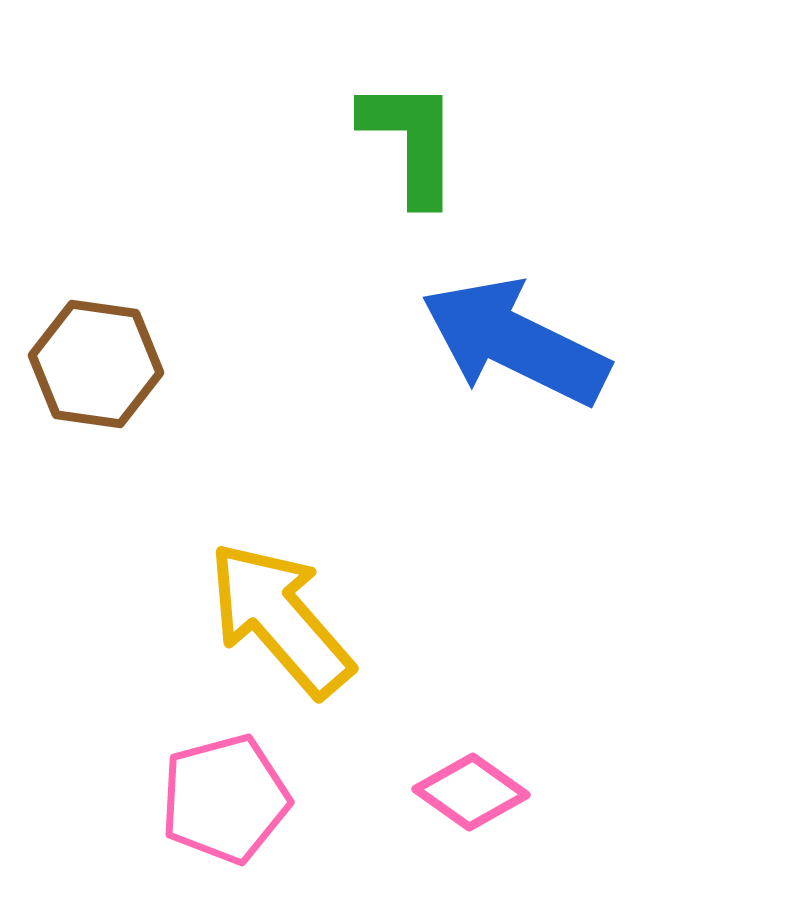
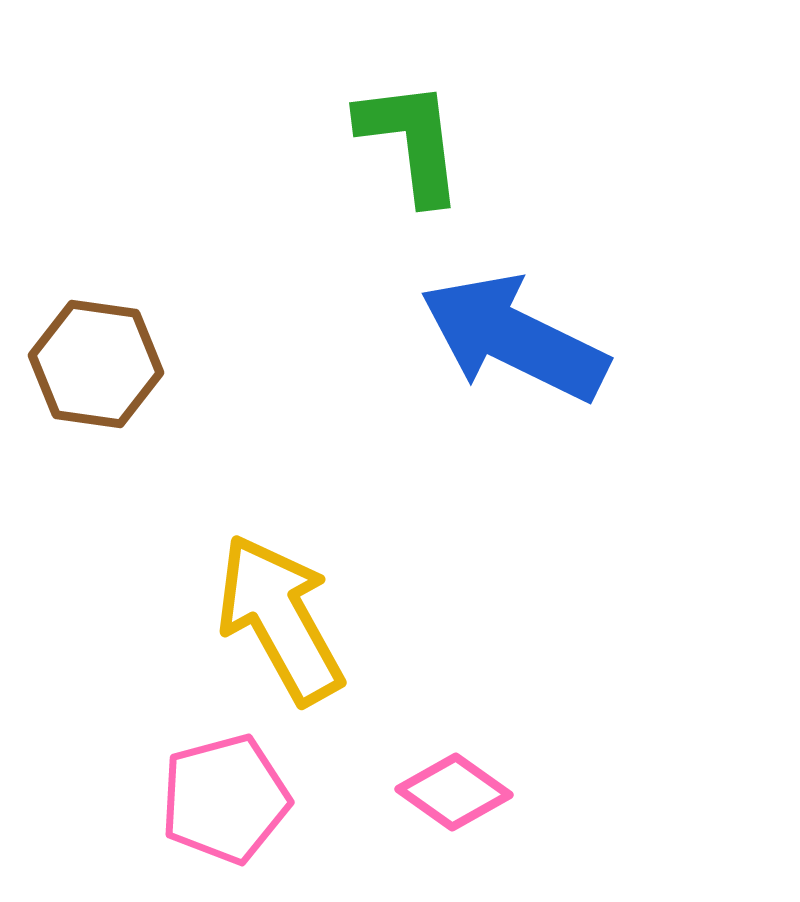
green L-shape: rotated 7 degrees counterclockwise
blue arrow: moved 1 px left, 4 px up
yellow arrow: rotated 12 degrees clockwise
pink diamond: moved 17 px left
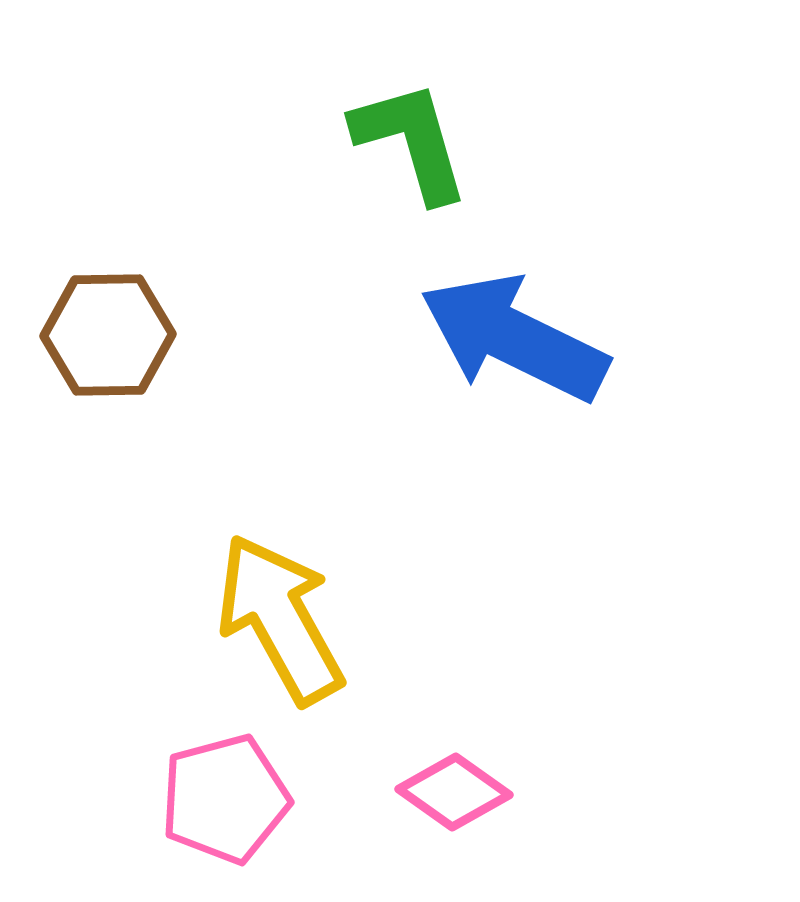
green L-shape: rotated 9 degrees counterclockwise
brown hexagon: moved 12 px right, 29 px up; rotated 9 degrees counterclockwise
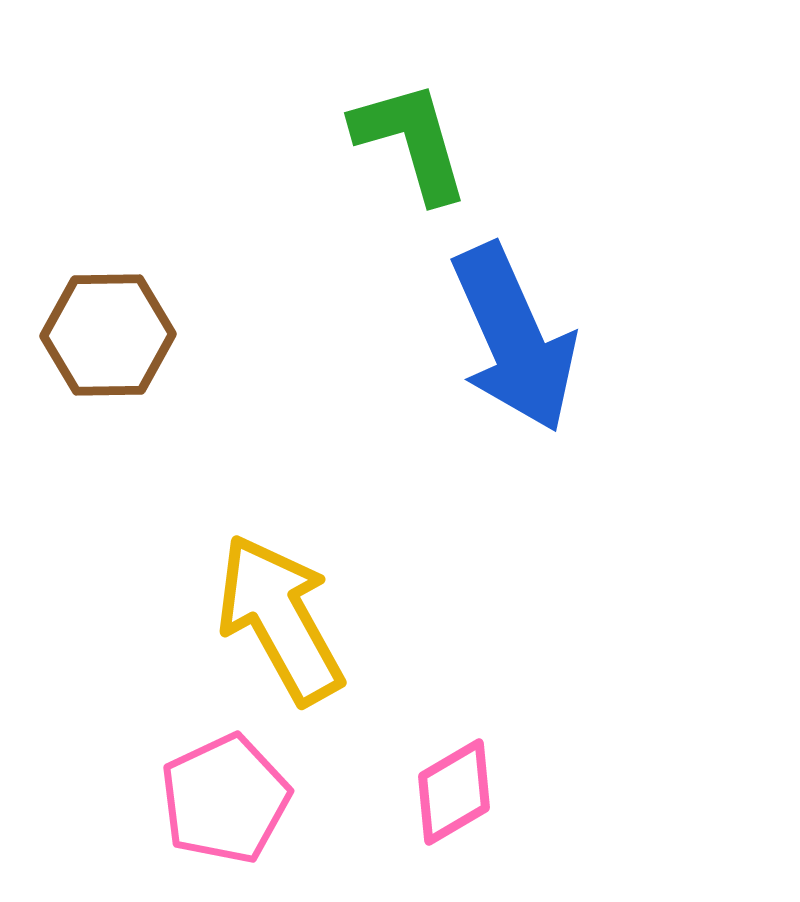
blue arrow: rotated 140 degrees counterclockwise
pink diamond: rotated 66 degrees counterclockwise
pink pentagon: rotated 10 degrees counterclockwise
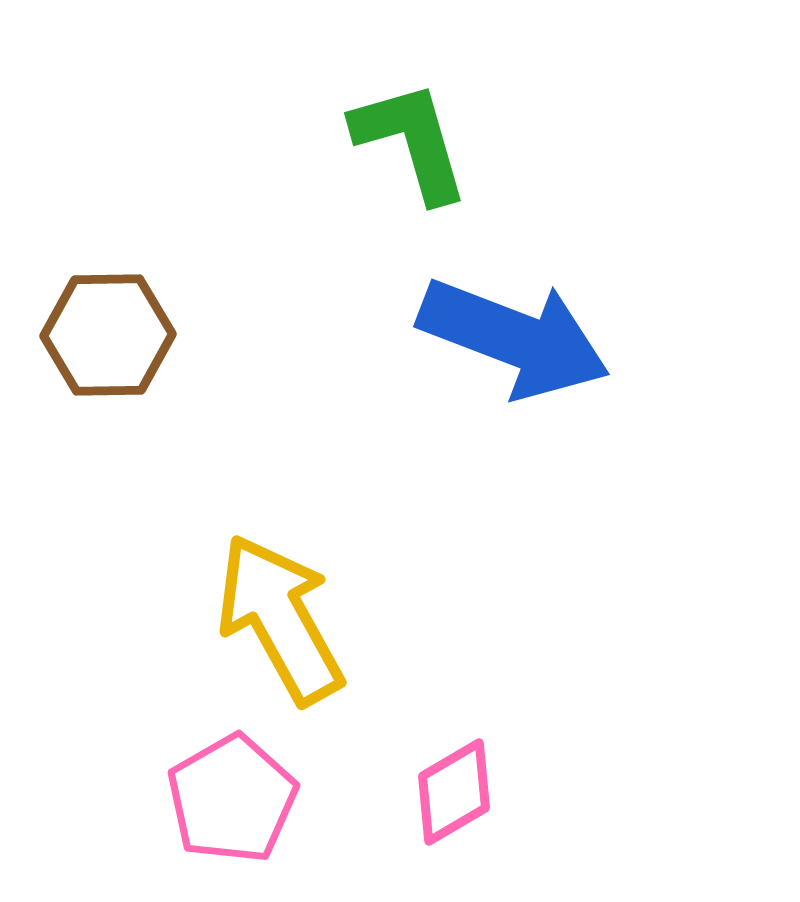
blue arrow: rotated 45 degrees counterclockwise
pink pentagon: moved 7 px right; rotated 5 degrees counterclockwise
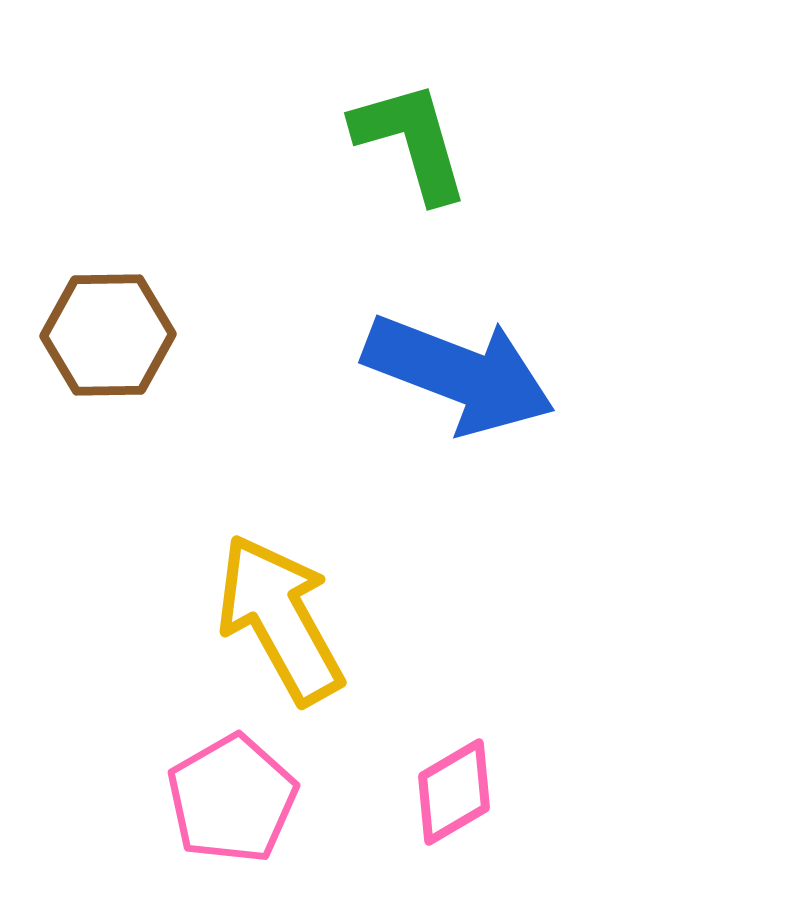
blue arrow: moved 55 px left, 36 px down
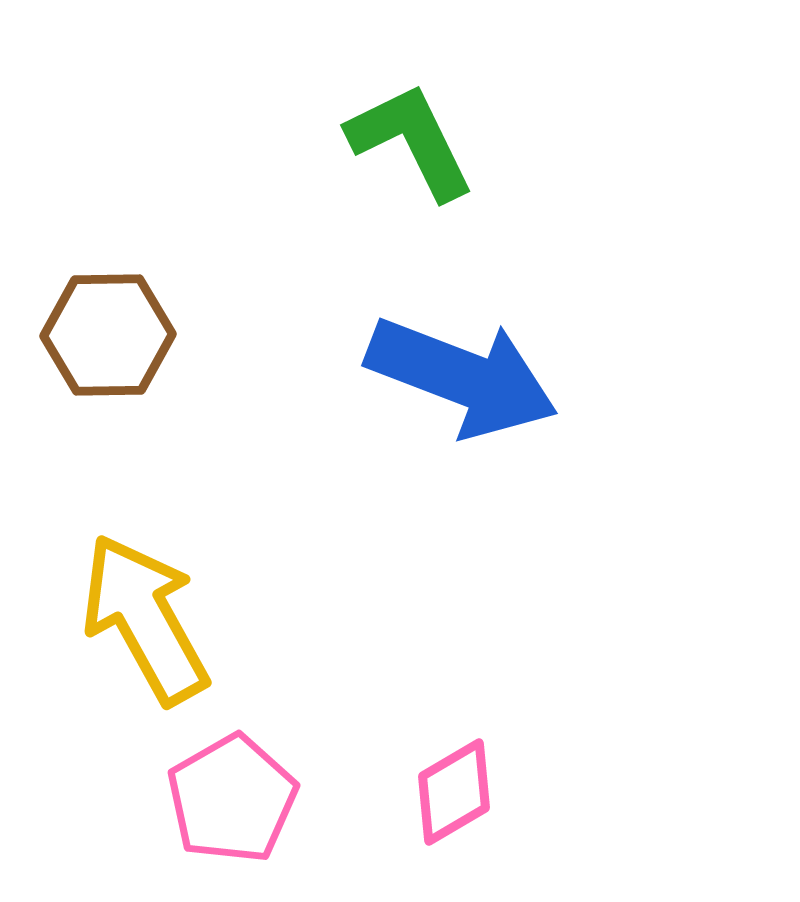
green L-shape: rotated 10 degrees counterclockwise
blue arrow: moved 3 px right, 3 px down
yellow arrow: moved 135 px left
